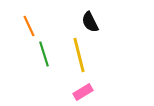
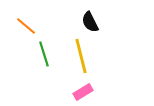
orange line: moved 3 px left; rotated 25 degrees counterclockwise
yellow line: moved 2 px right, 1 px down
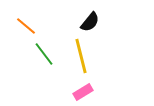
black semicircle: rotated 115 degrees counterclockwise
green line: rotated 20 degrees counterclockwise
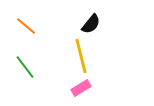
black semicircle: moved 1 px right, 2 px down
green line: moved 19 px left, 13 px down
pink rectangle: moved 2 px left, 4 px up
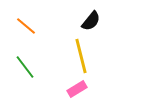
black semicircle: moved 3 px up
pink rectangle: moved 4 px left, 1 px down
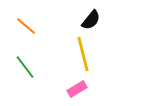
black semicircle: moved 1 px up
yellow line: moved 2 px right, 2 px up
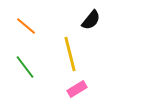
yellow line: moved 13 px left
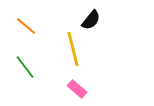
yellow line: moved 3 px right, 5 px up
pink rectangle: rotated 72 degrees clockwise
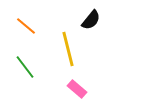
yellow line: moved 5 px left
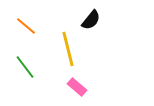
pink rectangle: moved 2 px up
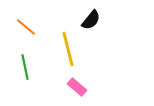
orange line: moved 1 px down
green line: rotated 25 degrees clockwise
